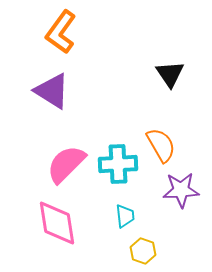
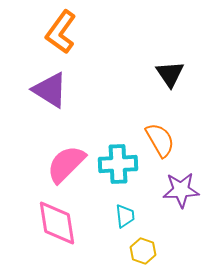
purple triangle: moved 2 px left, 1 px up
orange semicircle: moved 1 px left, 5 px up
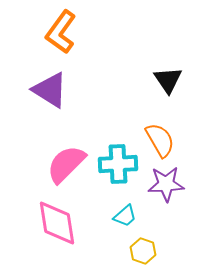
black triangle: moved 2 px left, 6 px down
purple star: moved 15 px left, 6 px up
cyan trapezoid: rotated 55 degrees clockwise
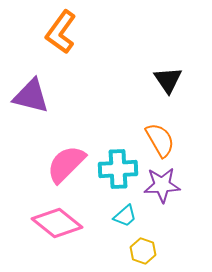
purple triangle: moved 19 px left, 6 px down; rotated 18 degrees counterclockwise
cyan cross: moved 5 px down
purple star: moved 4 px left, 1 px down
pink diamond: rotated 42 degrees counterclockwise
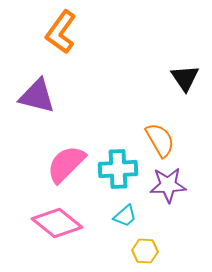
black triangle: moved 17 px right, 2 px up
purple triangle: moved 6 px right
purple star: moved 6 px right
yellow hexagon: moved 2 px right; rotated 15 degrees counterclockwise
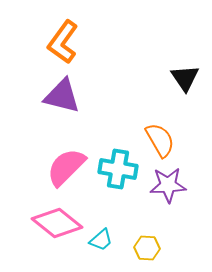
orange L-shape: moved 2 px right, 10 px down
purple triangle: moved 25 px right
pink semicircle: moved 3 px down
cyan cross: rotated 12 degrees clockwise
cyan trapezoid: moved 24 px left, 24 px down
yellow hexagon: moved 2 px right, 3 px up
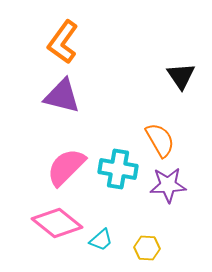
black triangle: moved 4 px left, 2 px up
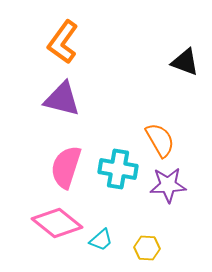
black triangle: moved 4 px right, 14 px up; rotated 36 degrees counterclockwise
purple triangle: moved 3 px down
pink semicircle: rotated 27 degrees counterclockwise
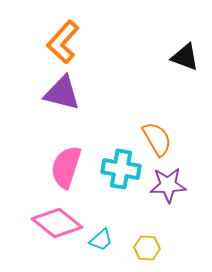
orange L-shape: rotated 6 degrees clockwise
black triangle: moved 5 px up
purple triangle: moved 6 px up
orange semicircle: moved 3 px left, 1 px up
cyan cross: moved 3 px right
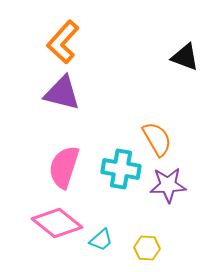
pink semicircle: moved 2 px left
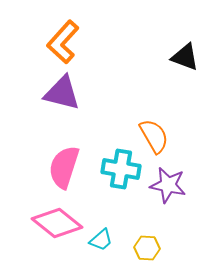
orange semicircle: moved 3 px left, 3 px up
purple star: rotated 15 degrees clockwise
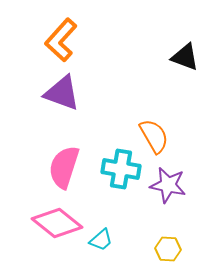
orange L-shape: moved 2 px left, 2 px up
purple triangle: rotated 6 degrees clockwise
yellow hexagon: moved 21 px right, 1 px down
